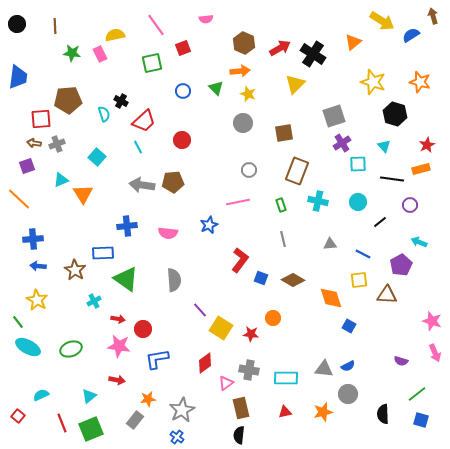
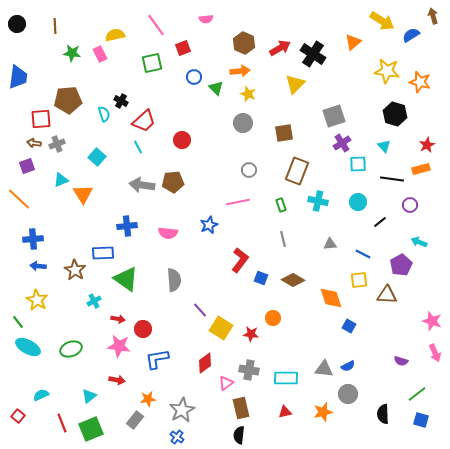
yellow star at (373, 82): moved 14 px right, 11 px up; rotated 10 degrees counterclockwise
blue circle at (183, 91): moved 11 px right, 14 px up
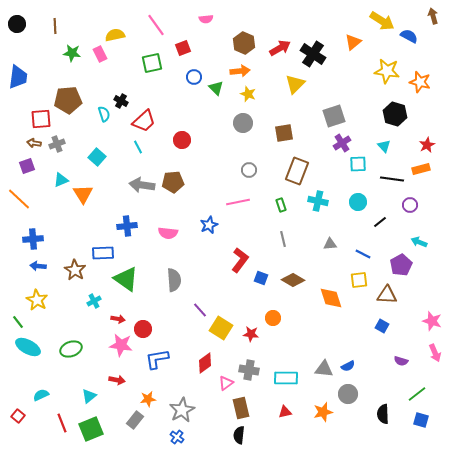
blue semicircle at (411, 35): moved 2 px left, 1 px down; rotated 60 degrees clockwise
blue square at (349, 326): moved 33 px right
pink star at (119, 346): moved 2 px right, 1 px up
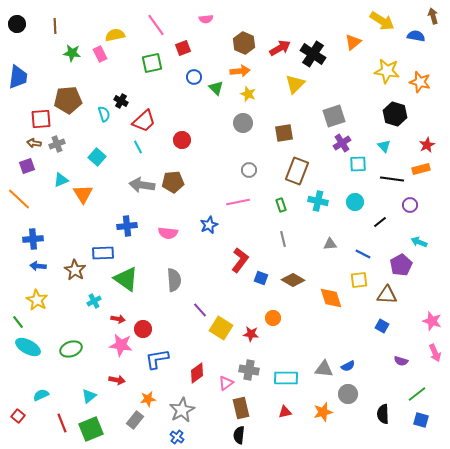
blue semicircle at (409, 36): moved 7 px right; rotated 18 degrees counterclockwise
cyan circle at (358, 202): moved 3 px left
red diamond at (205, 363): moved 8 px left, 10 px down
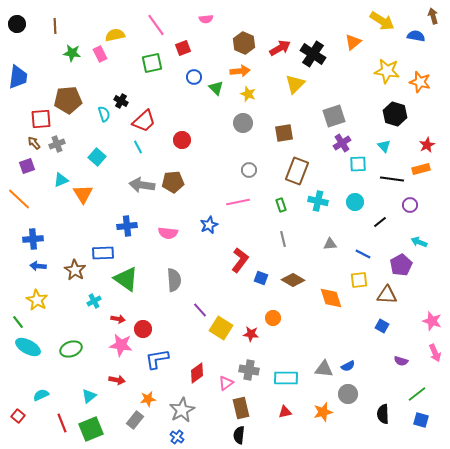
brown arrow at (34, 143): rotated 40 degrees clockwise
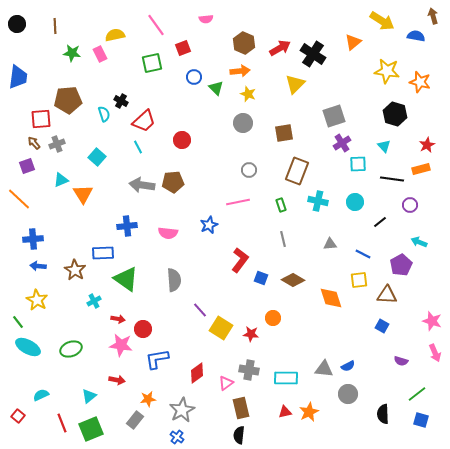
orange star at (323, 412): moved 14 px left; rotated 12 degrees counterclockwise
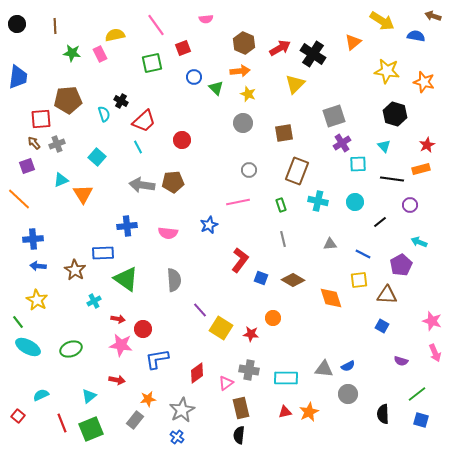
brown arrow at (433, 16): rotated 56 degrees counterclockwise
orange star at (420, 82): moved 4 px right
